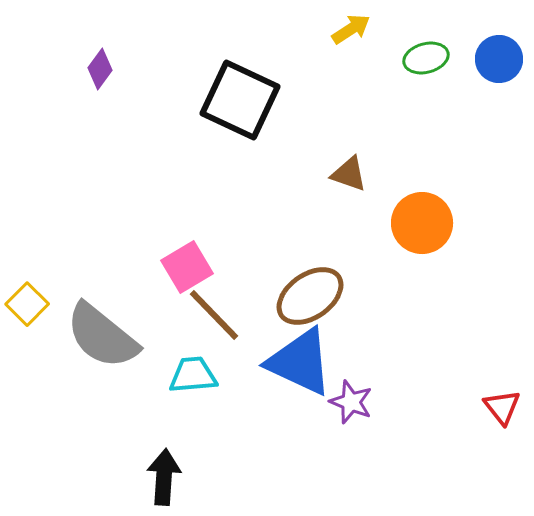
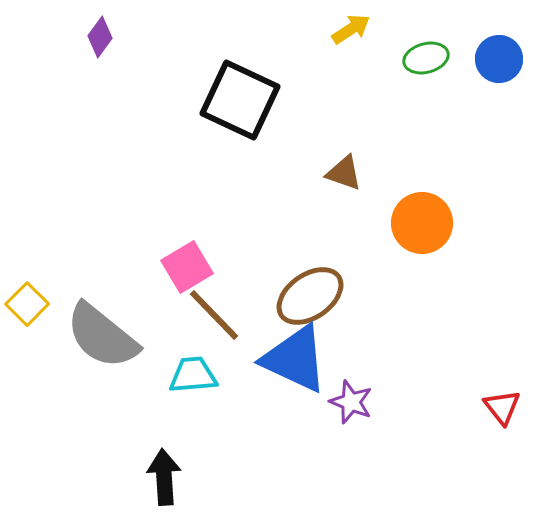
purple diamond: moved 32 px up
brown triangle: moved 5 px left, 1 px up
blue triangle: moved 5 px left, 3 px up
black arrow: rotated 8 degrees counterclockwise
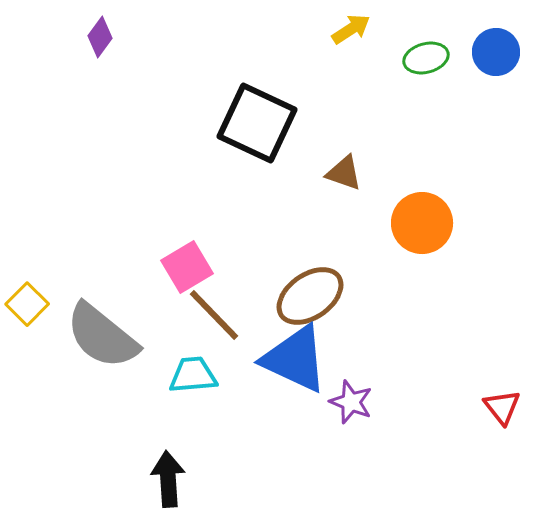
blue circle: moved 3 px left, 7 px up
black square: moved 17 px right, 23 px down
black arrow: moved 4 px right, 2 px down
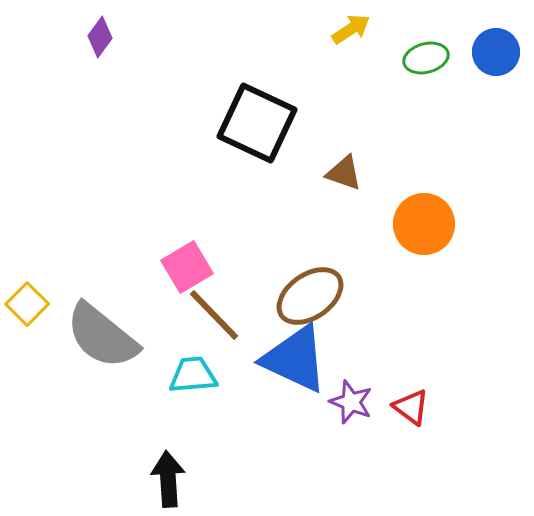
orange circle: moved 2 px right, 1 px down
red triangle: moved 91 px left; rotated 15 degrees counterclockwise
